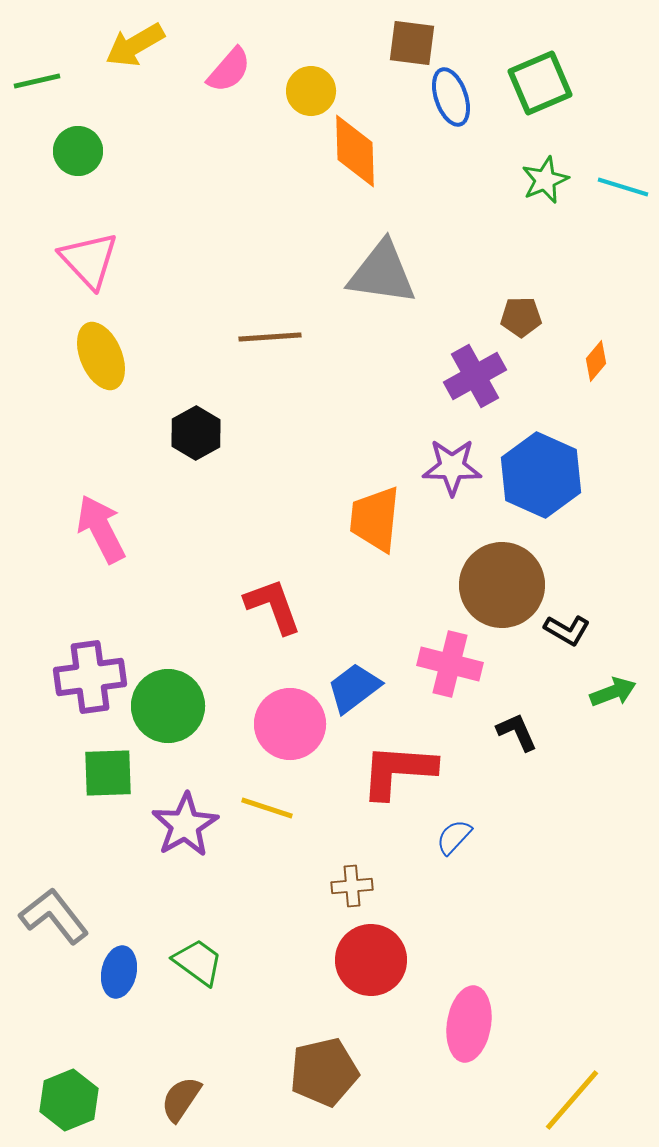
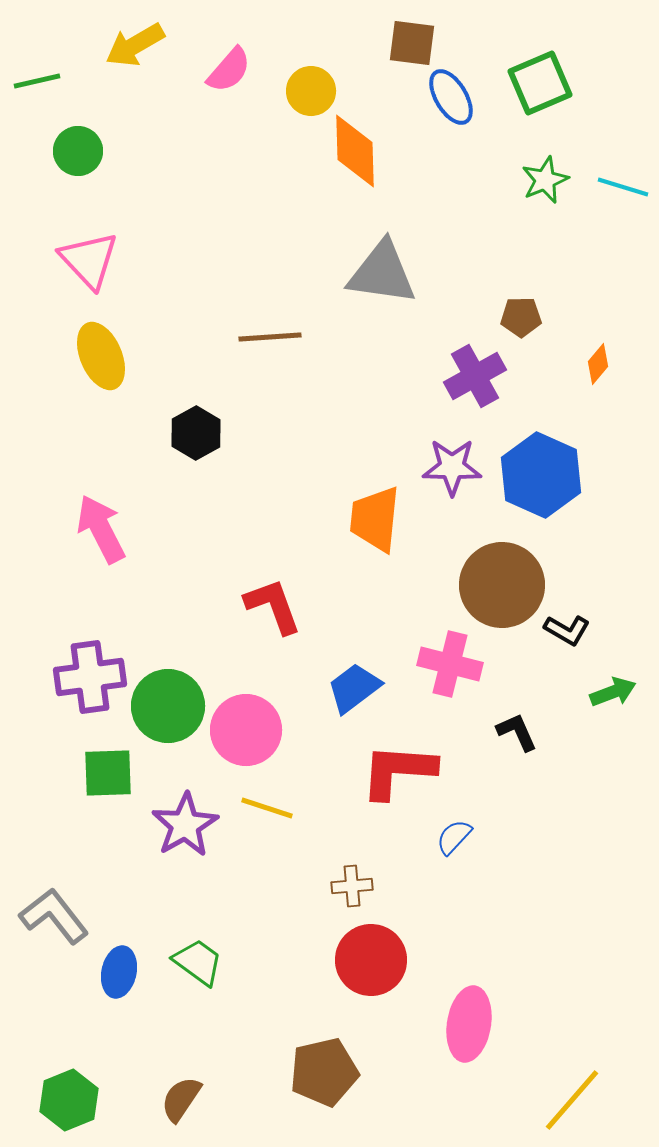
blue ellipse at (451, 97): rotated 12 degrees counterclockwise
orange diamond at (596, 361): moved 2 px right, 3 px down
pink circle at (290, 724): moved 44 px left, 6 px down
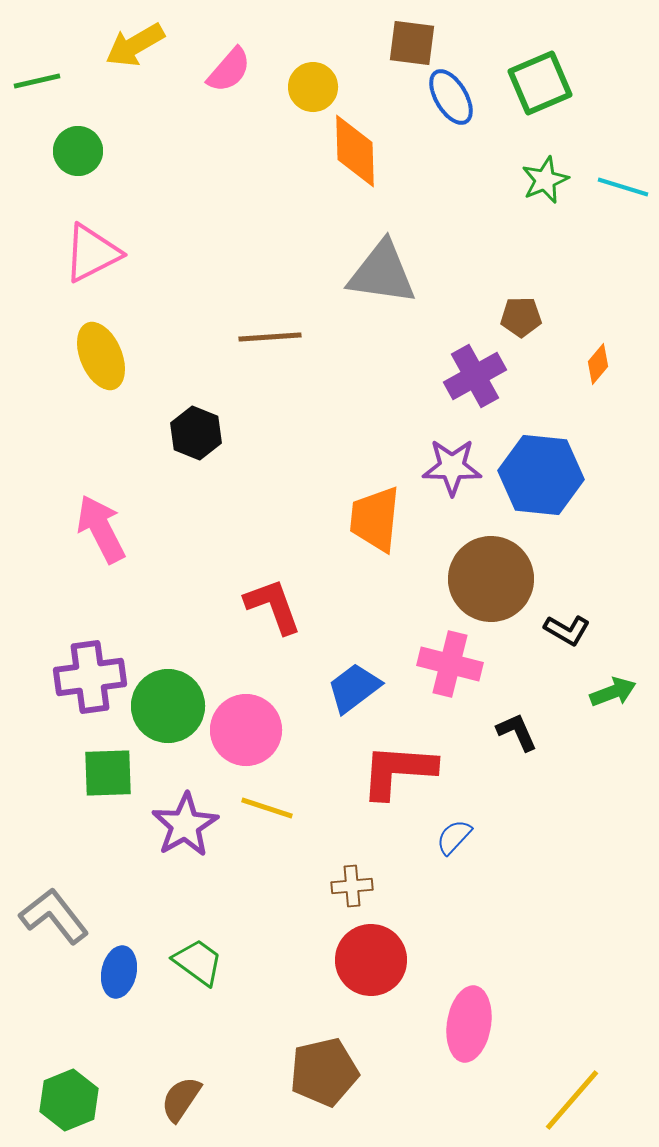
yellow circle at (311, 91): moved 2 px right, 4 px up
pink triangle at (89, 260): moved 3 px right, 7 px up; rotated 46 degrees clockwise
black hexagon at (196, 433): rotated 9 degrees counterclockwise
blue hexagon at (541, 475): rotated 18 degrees counterclockwise
brown circle at (502, 585): moved 11 px left, 6 px up
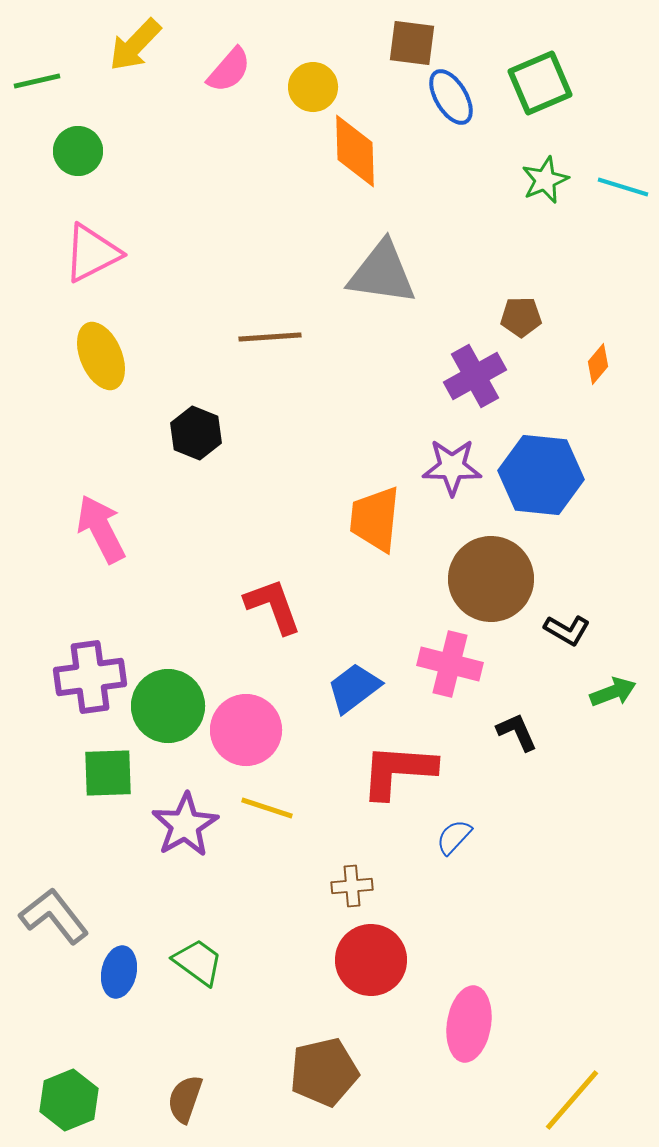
yellow arrow at (135, 45): rotated 16 degrees counterclockwise
brown semicircle at (181, 1099): moved 4 px right; rotated 15 degrees counterclockwise
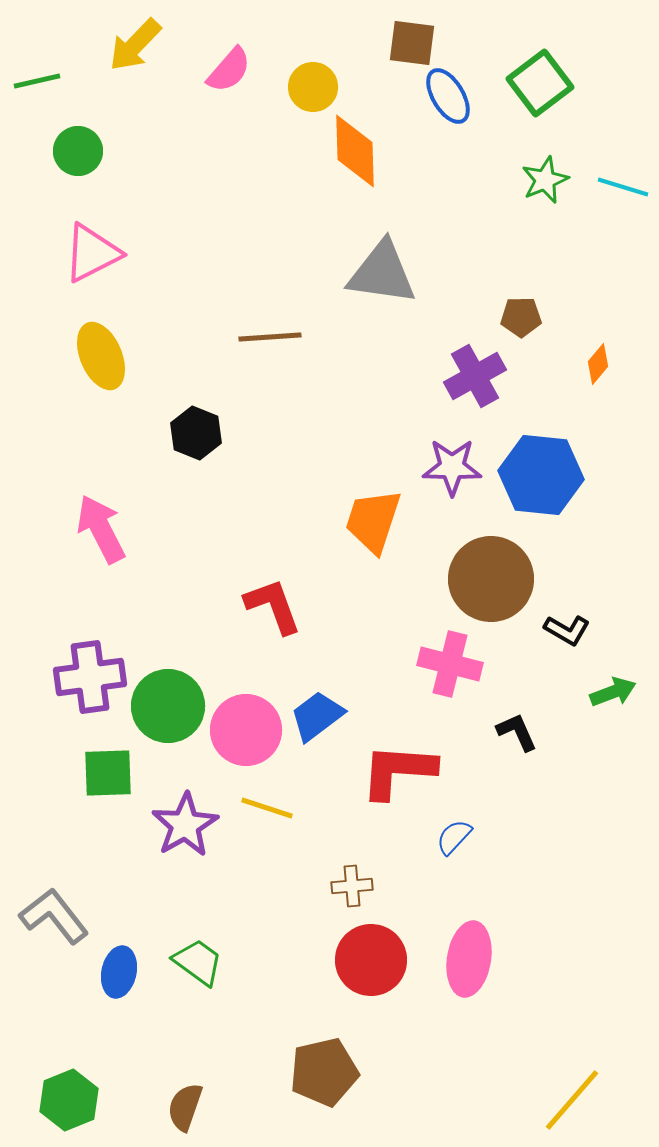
green square at (540, 83): rotated 14 degrees counterclockwise
blue ellipse at (451, 97): moved 3 px left, 1 px up
orange trapezoid at (375, 519): moved 2 px left, 2 px down; rotated 12 degrees clockwise
blue trapezoid at (354, 688): moved 37 px left, 28 px down
pink ellipse at (469, 1024): moved 65 px up
brown semicircle at (185, 1099): moved 8 px down
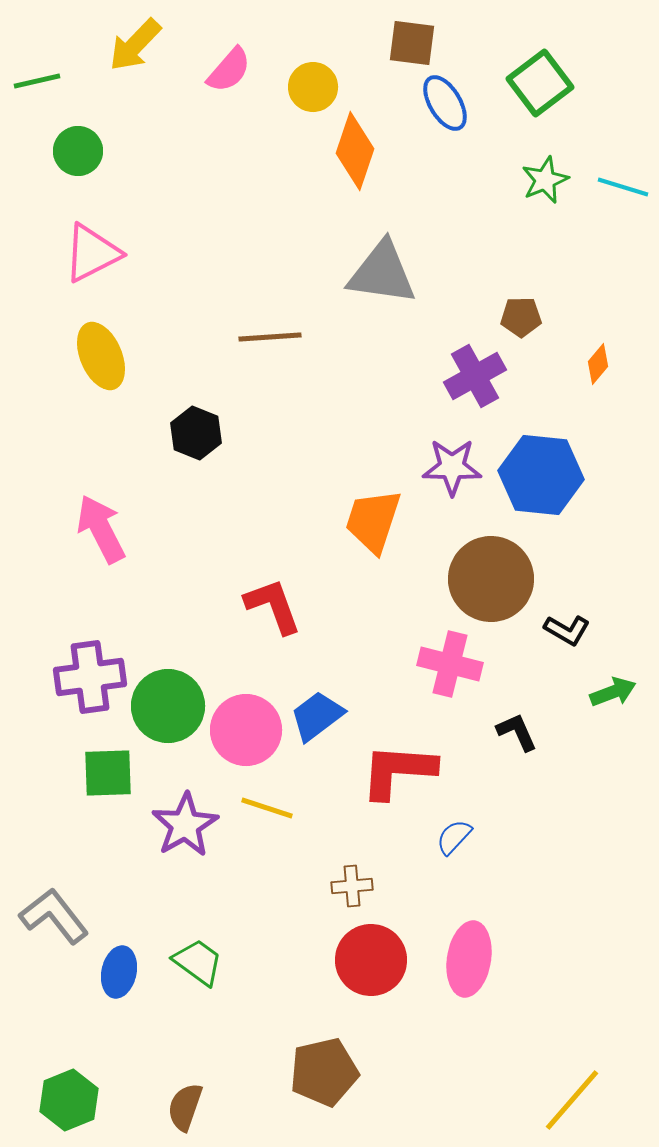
blue ellipse at (448, 96): moved 3 px left, 7 px down
orange diamond at (355, 151): rotated 20 degrees clockwise
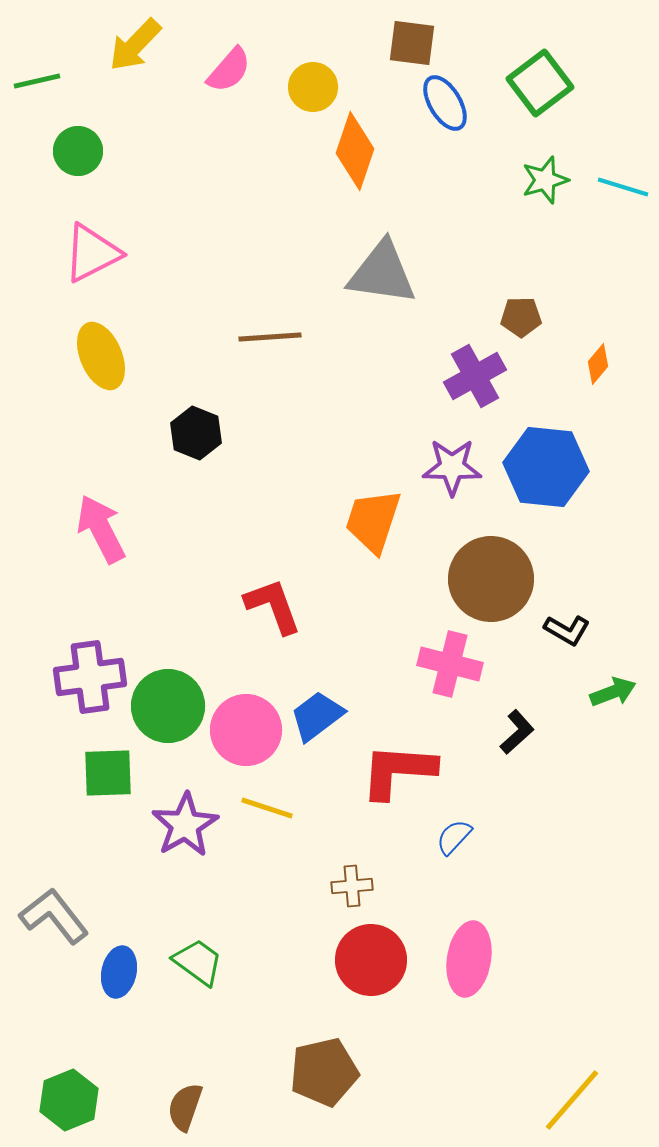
green star at (545, 180): rotated 6 degrees clockwise
blue hexagon at (541, 475): moved 5 px right, 8 px up
black L-shape at (517, 732): rotated 72 degrees clockwise
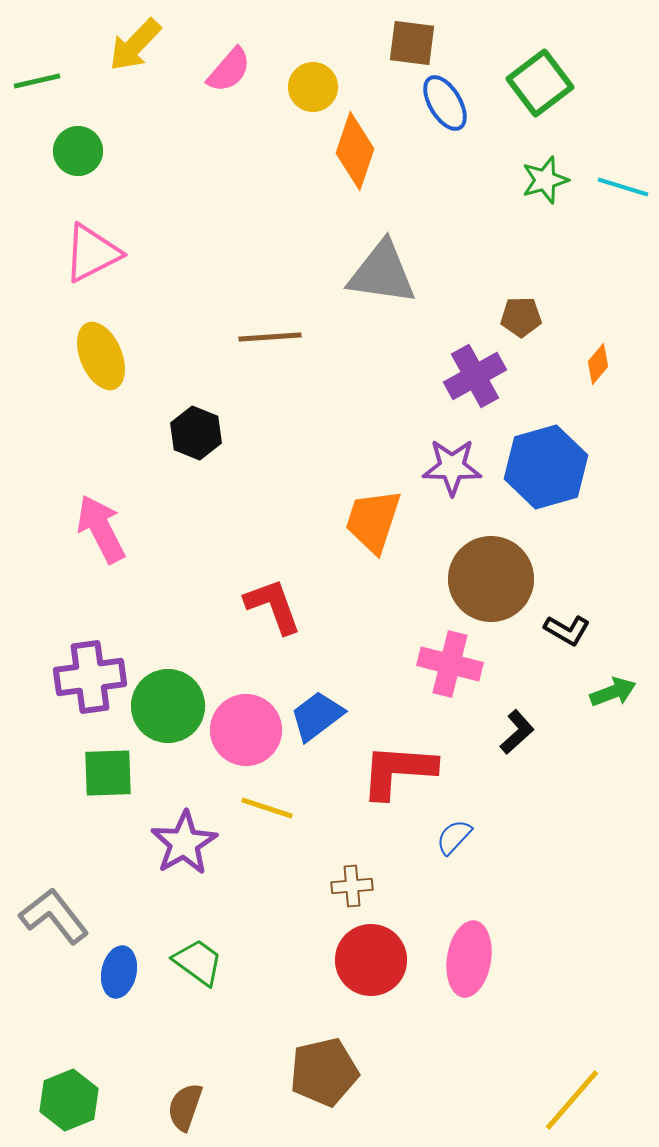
blue hexagon at (546, 467): rotated 22 degrees counterclockwise
purple star at (185, 825): moved 1 px left, 18 px down
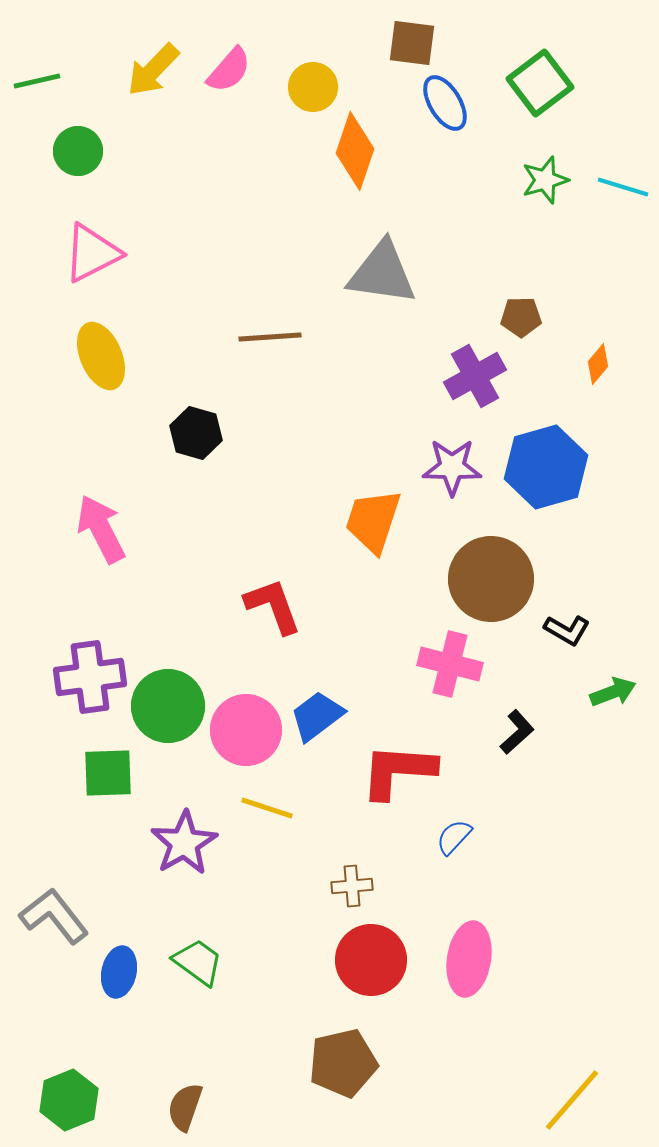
yellow arrow at (135, 45): moved 18 px right, 25 px down
black hexagon at (196, 433): rotated 6 degrees counterclockwise
brown pentagon at (324, 1072): moved 19 px right, 9 px up
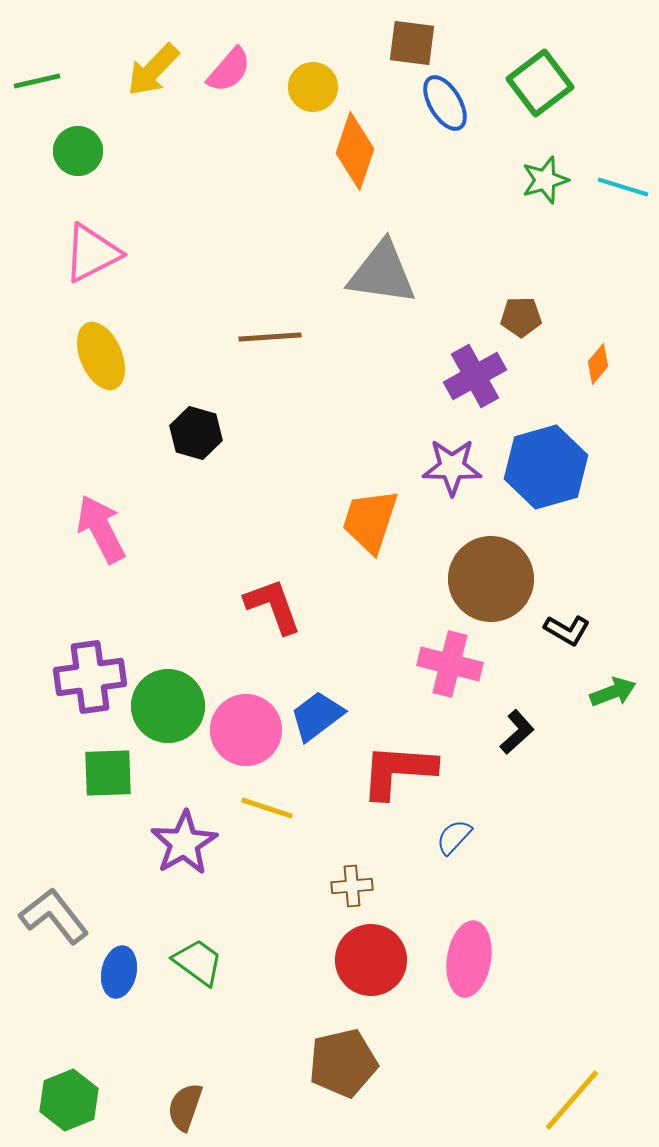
orange trapezoid at (373, 521): moved 3 px left
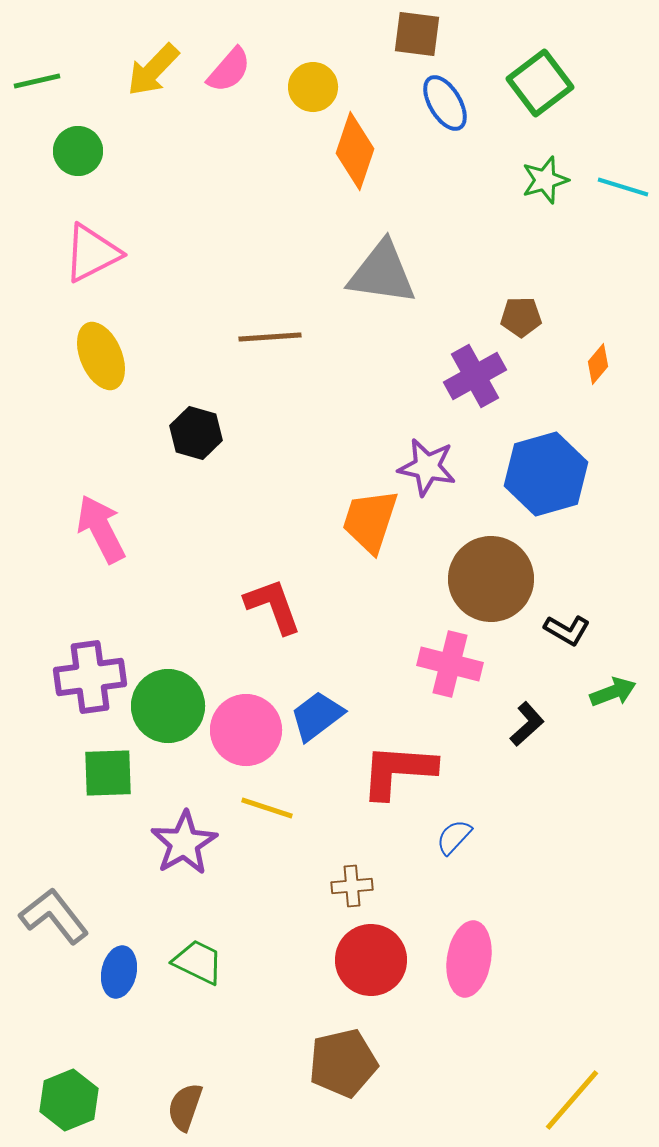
brown square at (412, 43): moved 5 px right, 9 px up
purple star at (452, 467): moved 25 px left; rotated 10 degrees clockwise
blue hexagon at (546, 467): moved 7 px down
black L-shape at (517, 732): moved 10 px right, 8 px up
green trapezoid at (198, 962): rotated 10 degrees counterclockwise
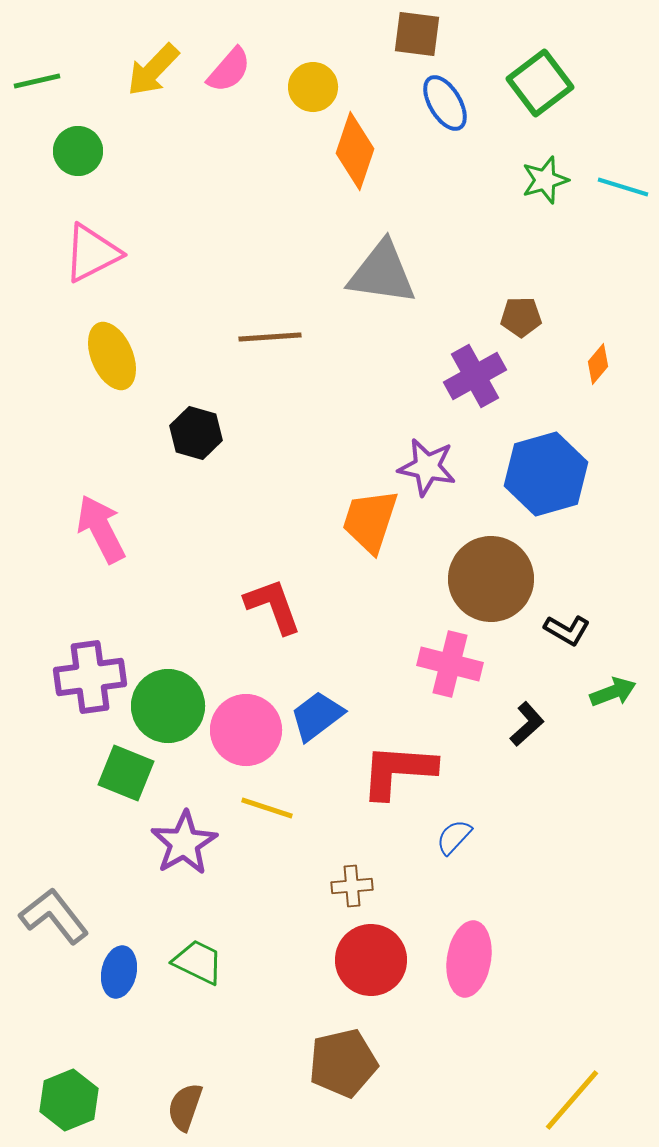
yellow ellipse at (101, 356): moved 11 px right
green square at (108, 773): moved 18 px right; rotated 24 degrees clockwise
